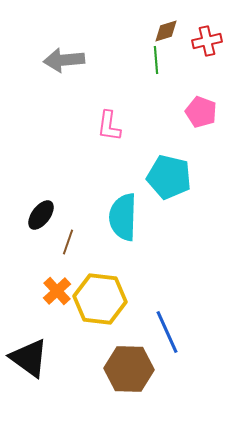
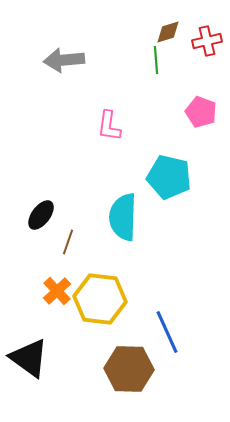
brown diamond: moved 2 px right, 1 px down
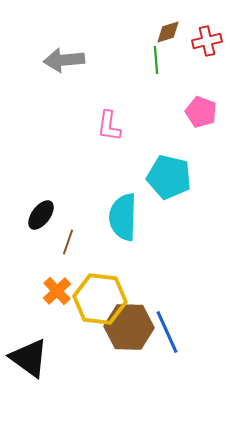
brown hexagon: moved 42 px up
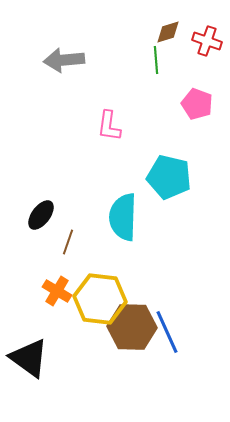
red cross: rotated 32 degrees clockwise
pink pentagon: moved 4 px left, 8 px up
orange cross: rotated 16 degrees counterclockwise
brown hexagon: moved 3 px right
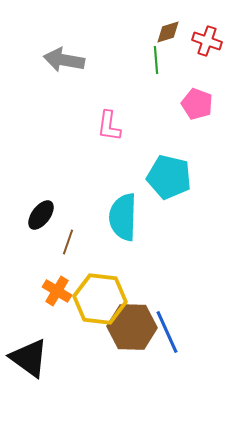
gray arrow: rotated 15 degrees clockwise
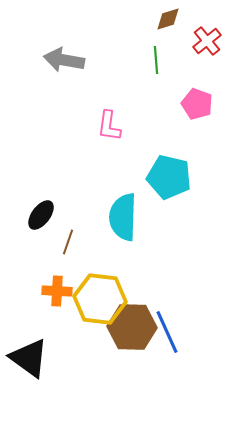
brown diamond: moved 13 px up
red cross: rotated 32 degrees clockwise
orange cross: rotated 28 degrees counterclockwise
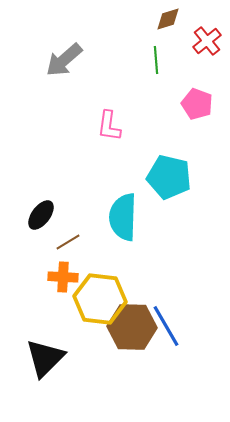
gray arrow: rotated 51 degrees counterclockwise
brown line: rotated 40 degrees clockwise
orange cross: moved 6 px right, 14 px up
blue line: moved 1 px left, 6 px up; rotated 6 degrees counterclockwise
black triangle: moved 16 px right; rotated 39 degrees clockwise
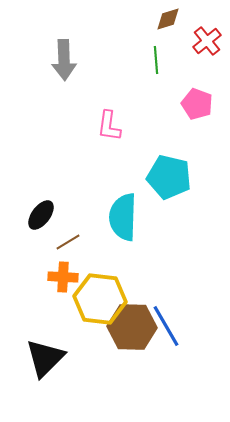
gray arrow: rotated 51 degrees counterclockwise
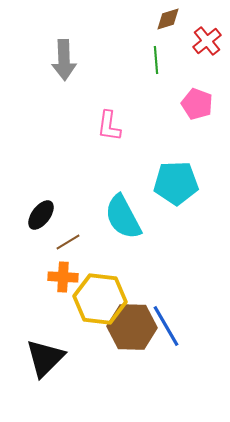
cyan pentagon: moved 7 px right, 6 px down; rotated 15 degrees counterclockwise
cyan semicircle: rotated 30 degrees counterclockwise
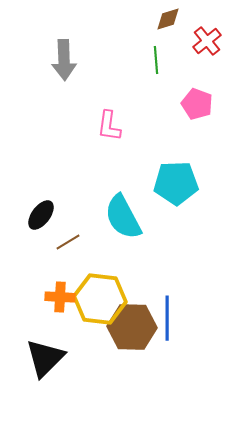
orange cross: moved 3 px left, 20 px down
blue line: moved 1 px right, 8 px up; rotated 30 degrees clockwise
